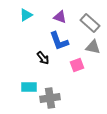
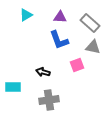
purple triangle: rotated 16 degrees counterclockwise
blue L-shape: moved 1 px up
black arrow: moved 14 px down; rotated 144 degrees clockwise
cyan rectangle: moved 16 px left
gray cross: moved 1 px left, 2 px down
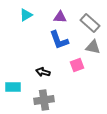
gray cross: moved 5 px left
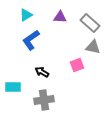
blue L-shape: moved 28 px left; rotated 75 degrees clockwise
black arrow: moved 1 px left; rotated 16 degrees clockwise
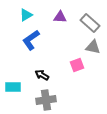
black arrow: moved 3 px down
gray cross: moved 2 px right
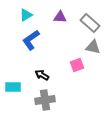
gray cross: moved 1 px left
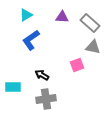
purple triangle: moved 2 px right
gray cross: moved 1 px right, 1 px up
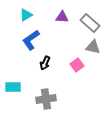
pink square: rotated 16 degrees counterclockwise
black arrow: moved 3 px right, 12 px up; rotated 96 degrees counterclockwise
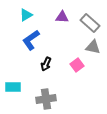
black arrow: moved 1 px right, 1 px down
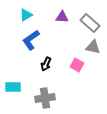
pink square: rotated 24 degrees counterclockwise
gray cross: moved 1 px left, 1 px up
